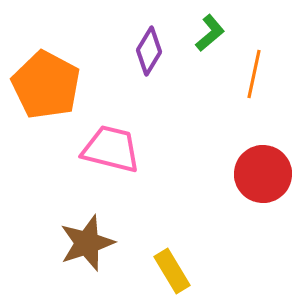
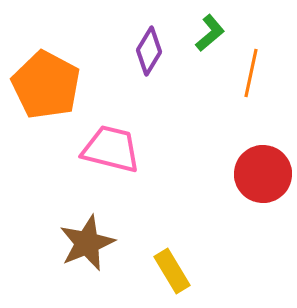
orange line: moved 3 px left, 1 px up
brown star: rotated 4 degrees counterclockwise
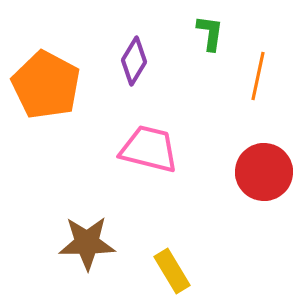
green L-shape: rotated 42 degrees counterclockwise
purple diamond: moved 15 px left, 10 px down
orange line: moved 7 px right, 3 px down
pink trapezoid: moved 38 px right
red circle: moved 1 px right, 2 px up
brown star: rotated 22 degrees clockwise
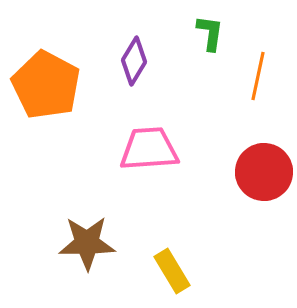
pink trapezoid: rotated 18 degrees counterclockwise
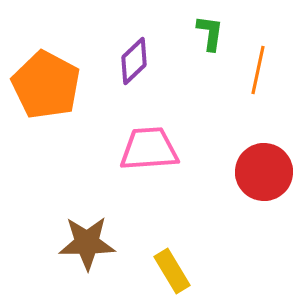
purple diamond: rotated 15 degrees clockwise
orange line: moved 6 px up
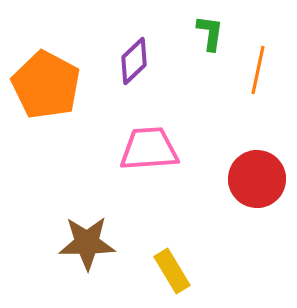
red circle: moved 7 px left, 7 px down
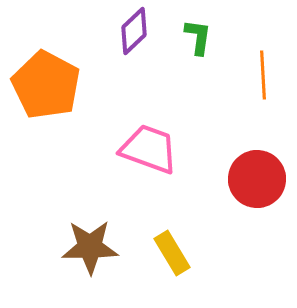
green L-shape: moved 12 px left, 4 px down
purple diamond: moved 30 px up
orange line: moved 5 px right, 5 px down; rotated 15 degrees counterclockwise
pink trapezoid: rotated 24 degrees clockwise
brown star: moved 3 px right, 4 px down
yellow rectangle: moved 18 px up
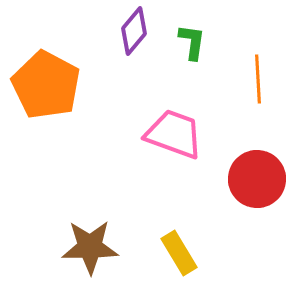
purple diamond: rotated 6 degrees counterclockwise
green L-shape: moved 6 px left, 5 px down
orange line: moved 5 px left, 4 px down
pink trapezoid: moved 25 px right, 15 px up
yellow rectangle: moved 7 px right
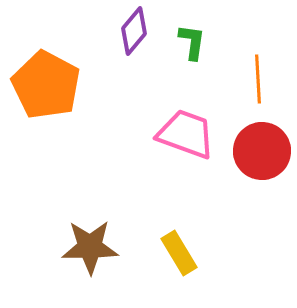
pink trapezoid: moved 12 px right
red circle: moved 5 px right, 28 px up
